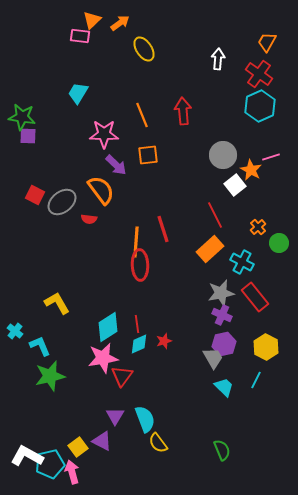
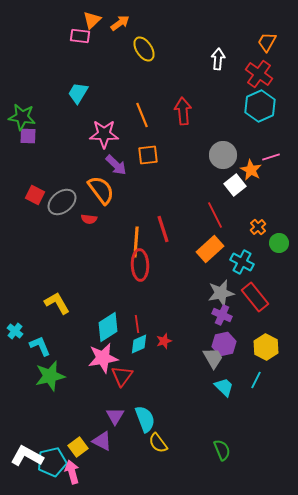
cyan pentagon at (50, 464): moved 2 px right, 2 px up
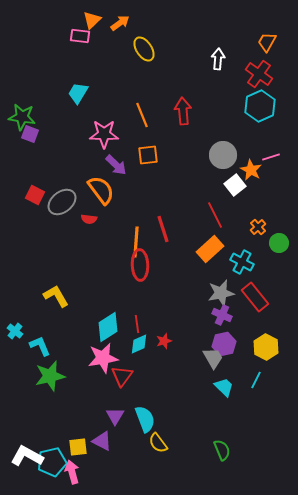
purple square at (28, 136): moved 2 px right, 2 px up; rotated 18 degrees clockwise
yellow L-shape at (57, 303): moved 1 px left, 7 px up
yellow square at (78, 447): rotated 30 degrees clockwise
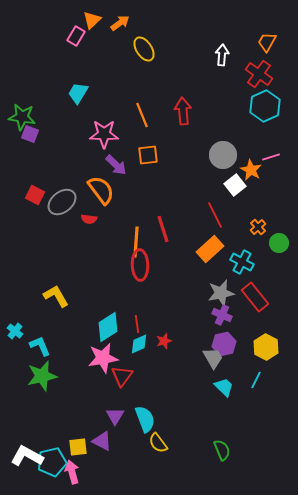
pink rectangle at (80, 36): moved 4 px left; rotated 66 degrees counterclockwise
white arrow at (218, 59): moved 4 px right, 4 px up
cyan hexagon at (260, 106): moved 5 px right
green star at (50, 376): moved 8 px left
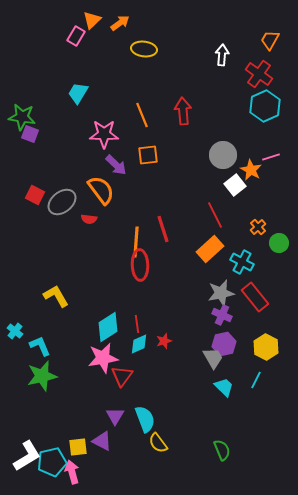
orange trapezoid at (267, 42): moved 3 px right, 2 px up
yellow ellipse at (144, 49): rotated 50 degrees counterclockwise
white L-shape at (27, 456): rotated 120 degrees clockwise
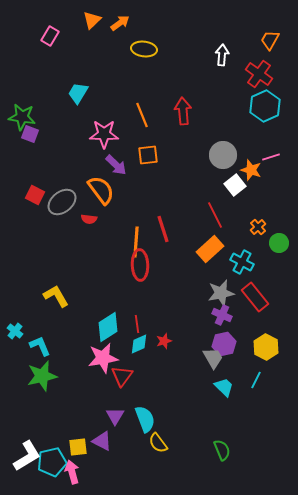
pink rectangle at (76, 36): moved 26 px left
orange star at (251, 170): rotated 10 degrees counterclockwise
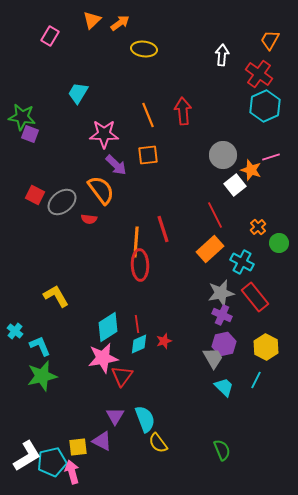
orange line at (142, 115): moved 6 px right
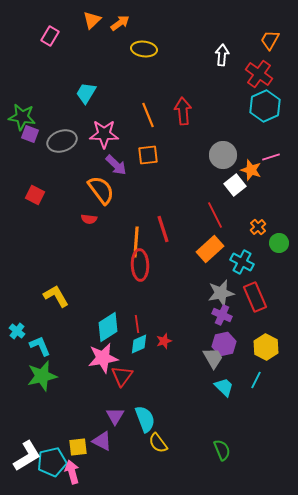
cyan trapezoid at (78, 93): moved 8 px right
gray ellipse at (62, 202): moved 61 px up; rotated 20 degrees clockwise
red rectangle at (255, 297): rotated 16 degrees clockwise
cyan cross at (15, 331): moved 2 px right
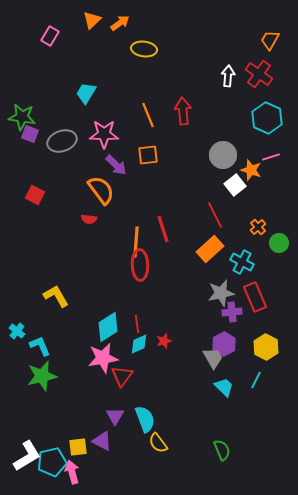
white arrow at (222, 55): moved 6 px right, 21 px down
cyan hexagon at (265, 106): moved 2 px right, 12 px down; rotated 12 degrees counterclockwise
purple cross at (222, 315): moved 10 px right, 3 px up; rotated 30 degrees counterclockwise
purple hexagon at (224, 344): rotated 15 degrees counterclockwise
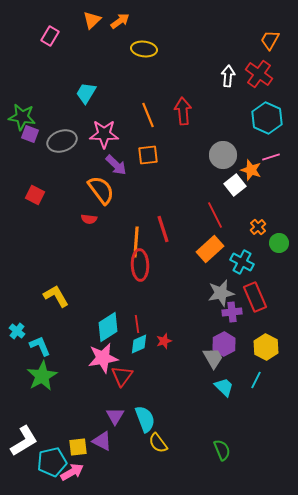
orange arrow at (120, 23): moved 2 px up
green star at (42, 376): rotated 16 degrees counterclockwise
white L-shape at (27, 456): moved 3 px left, 15 px up
pink arrow at (72, 472): rotated 75 degrees clockwise
